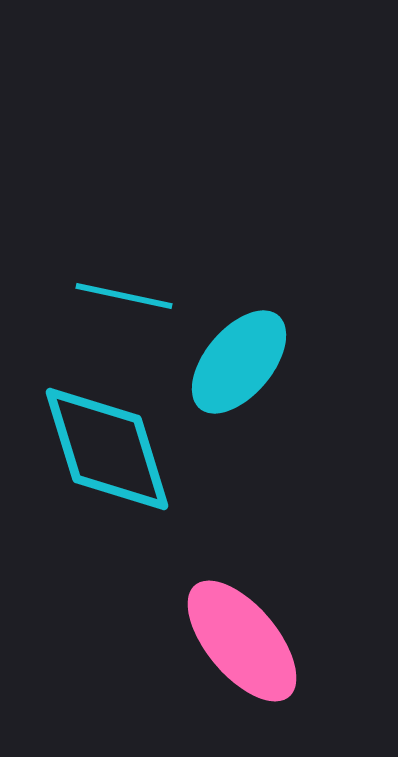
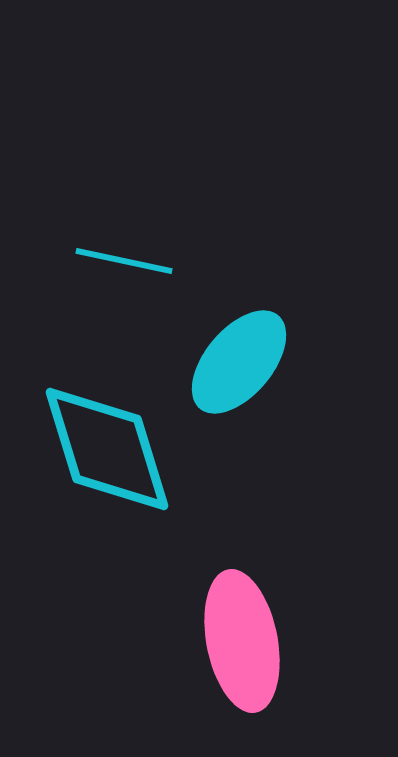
cyan line: moved 35 px up
pink ellipse: rotated 29 degrees clockwise
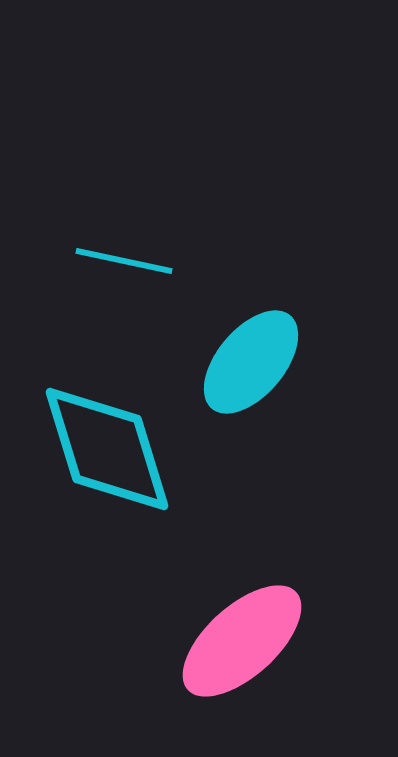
cyan ellipse: moved 12 px right
pink ellipse: rotated 59 degrees clockwise
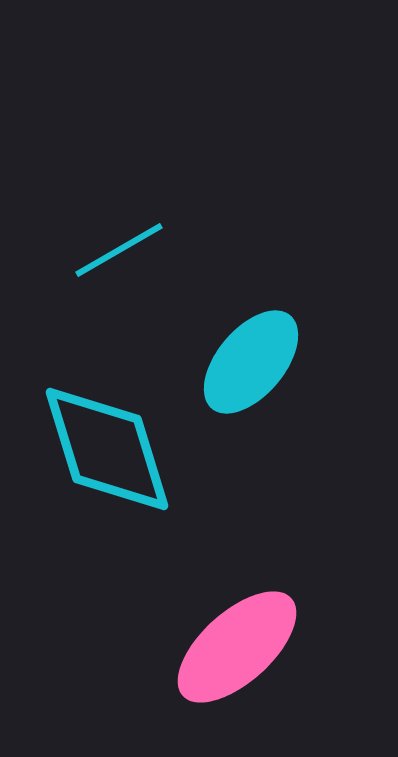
cyan line: moved 5 px left, 11 px up; rotated 42 degrees counterclockwise
pink ellipse: moved 5 px left, 6 px down
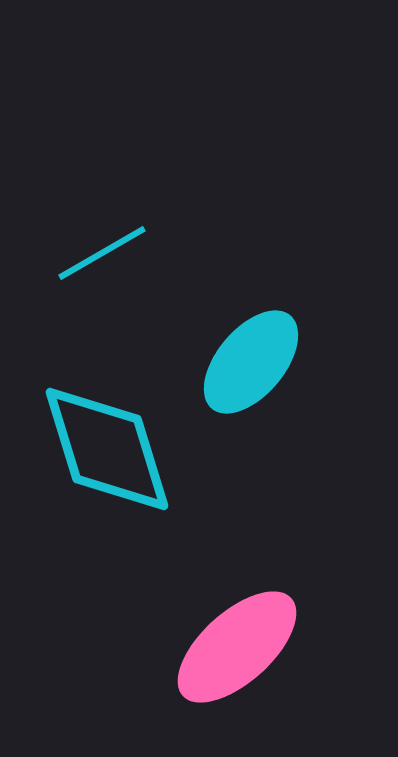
cyan line: moved 17 px left, 3 px down
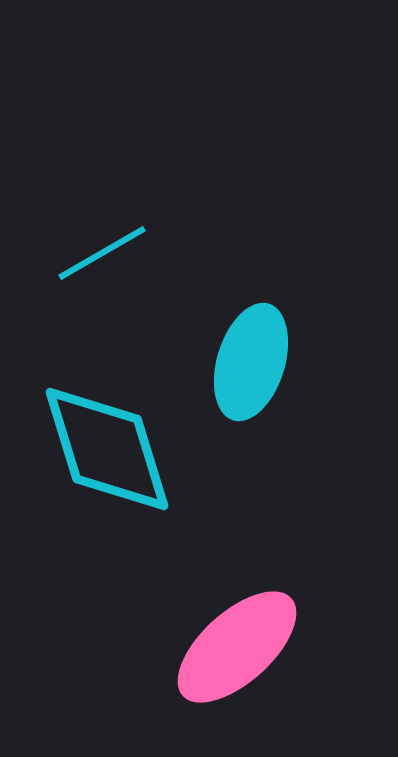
cyan ellipse: rotated 23 degrees counterclockwise
